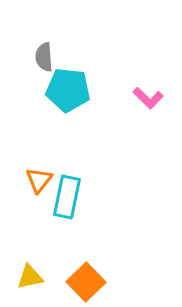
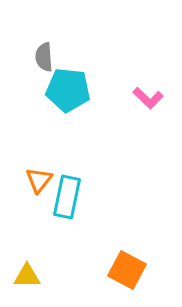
yellow triangle: moved 3 px left, 1 px up; rotated 12 degrees clockwise
orange square: moved 41 px right, 12 px up; rotated 18 degrees counterclockwise
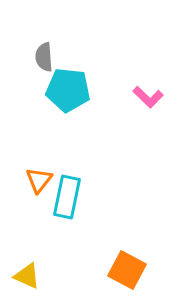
pink L-shape: moved 1 px up
yellow triangle: rotated 24 degrees clockwise
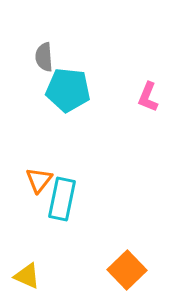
pink L-shape: rotated 68 degrees clockwise
cyan rectangle: moved 5 px left, 2 px down
orange square: rotated 18 degrees clockwise
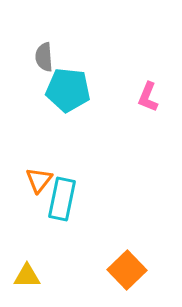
yellow triangle: rotated 24 degrees counterclockwise
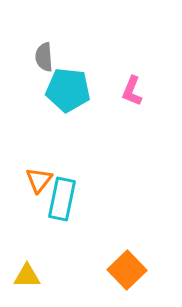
pink L-shape: moved 16 px left, 6 px up
